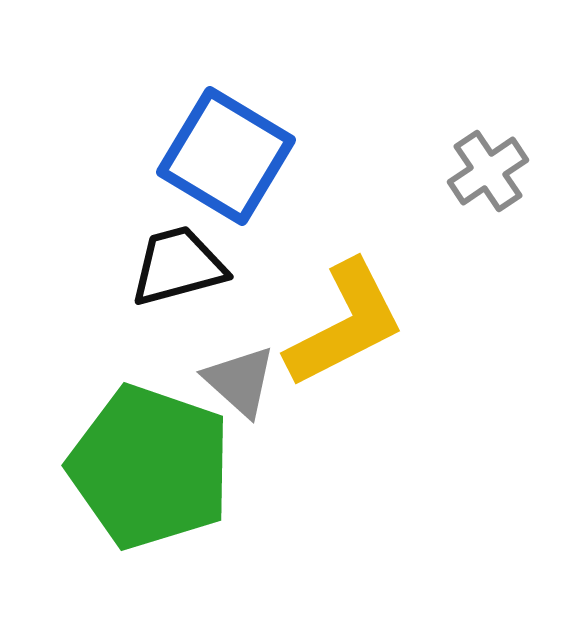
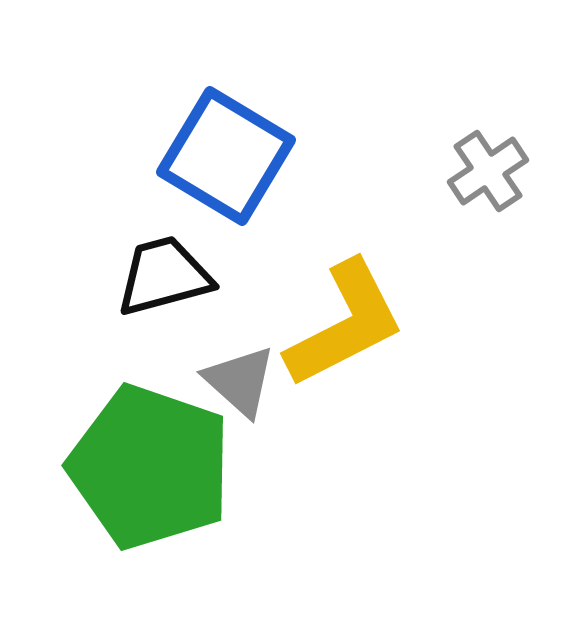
black trapezoid: moved 14 px left, 10 px down
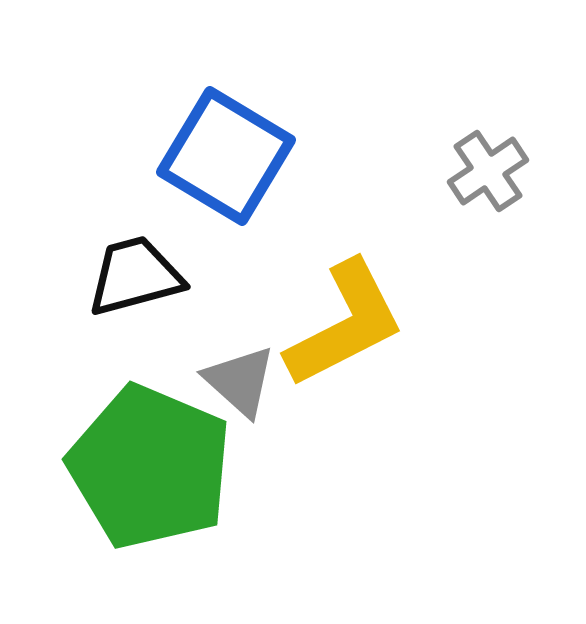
black trapezoid: moved 29 px left
green pentagon: rotated 4 degrees clockwise
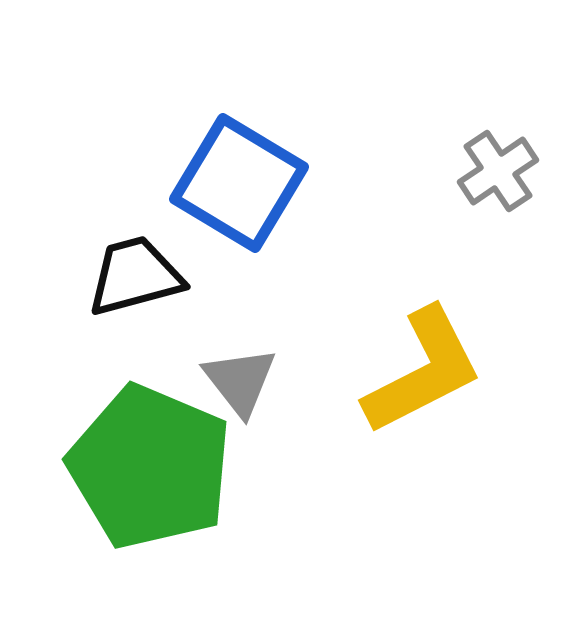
blue square: moved 13 px right, 27 px down
gray cross: moved 10 px right
yellow L-shape: moved 78 px right, 47 px down
gray triangle: rotated 10 degrees clockwise
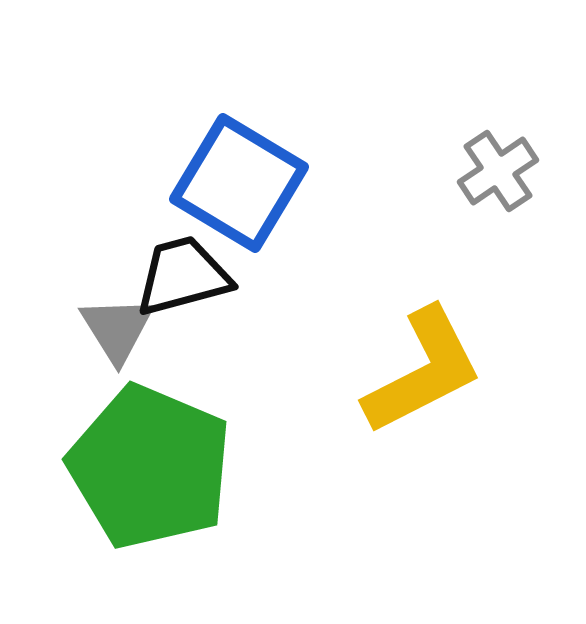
black trapezoid: moved 48 px right
gray triangle: moved 123 px left, 52 px up; rotated 6 degrees clockwise
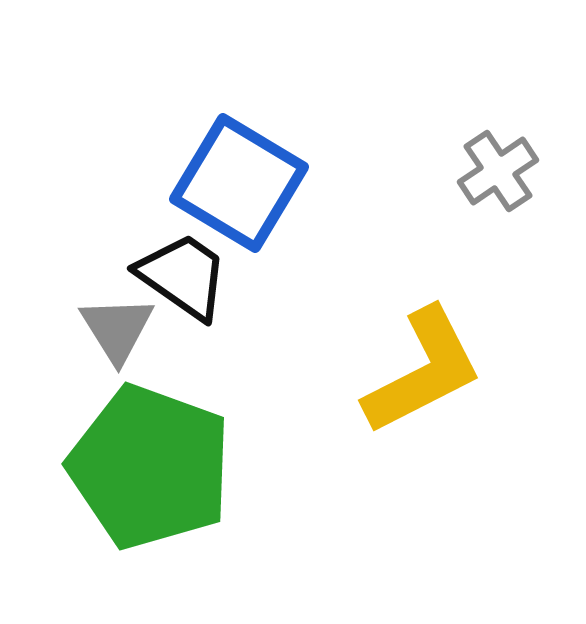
black trapezoid: rotated 50 degrees clockwise
green pentagon: rotated 3 degrees counterclockwise
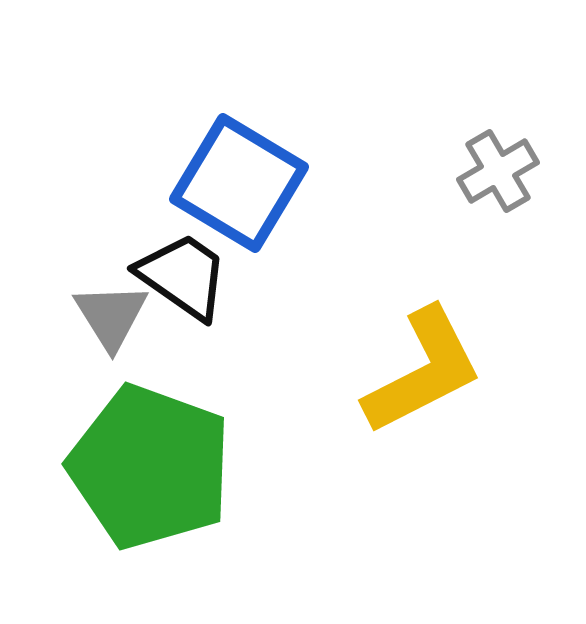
gray cross: rotated 4 degrees clockwise
gray triangle: moved 6 px left, 13 px up
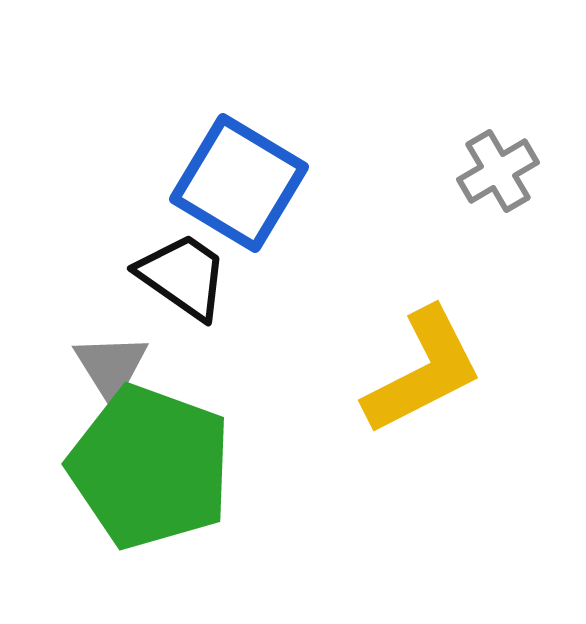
gray triangle: moved 51 px down
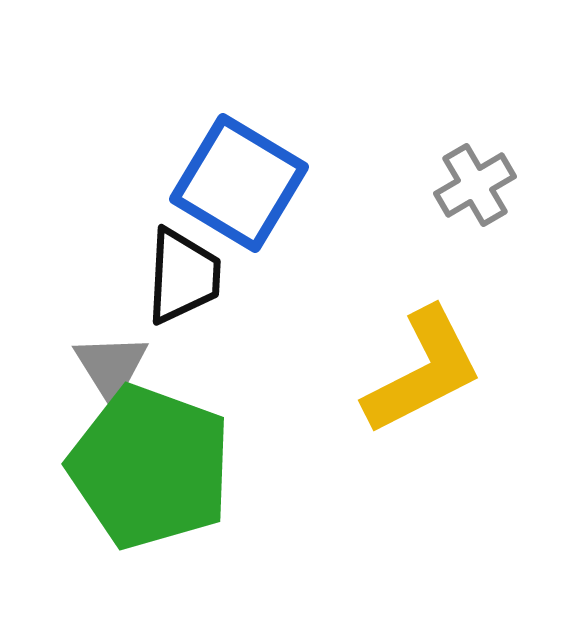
gray cross: moved 23 px left, 14 px down
black trapezoid: rotated 58 degrees clockwise
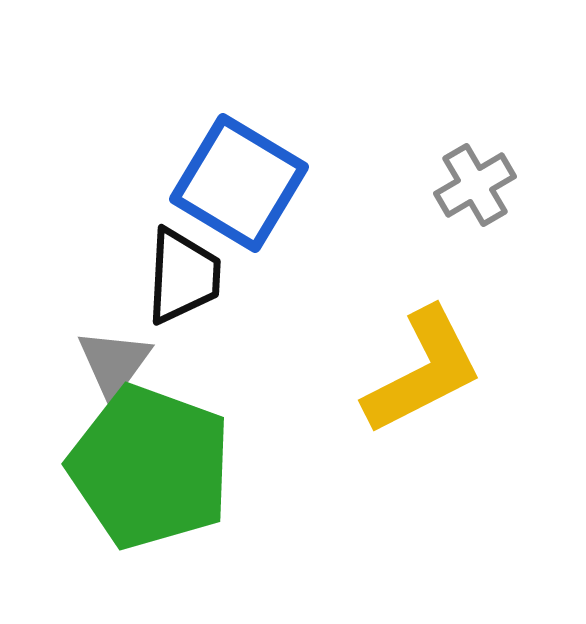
gray triangle: moved 3 px right, 4 px up; rotated 8 degrees clockwise
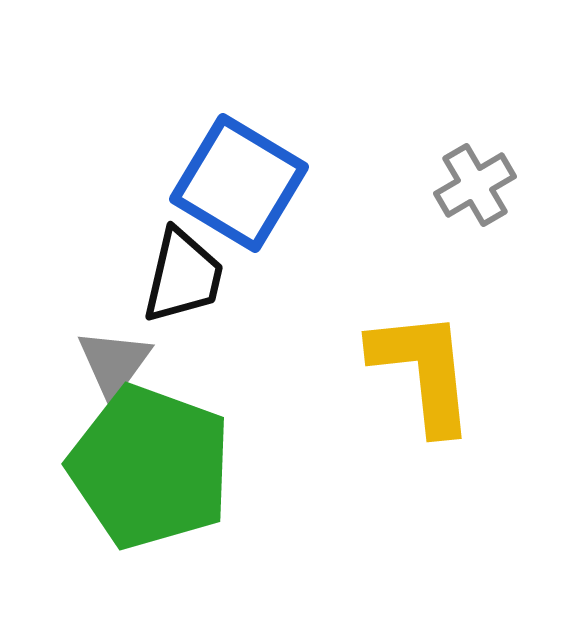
black trapezoid: rotated 10 degrees clockwise
yellow L-shape: rotated 69 degrees counterclockwise
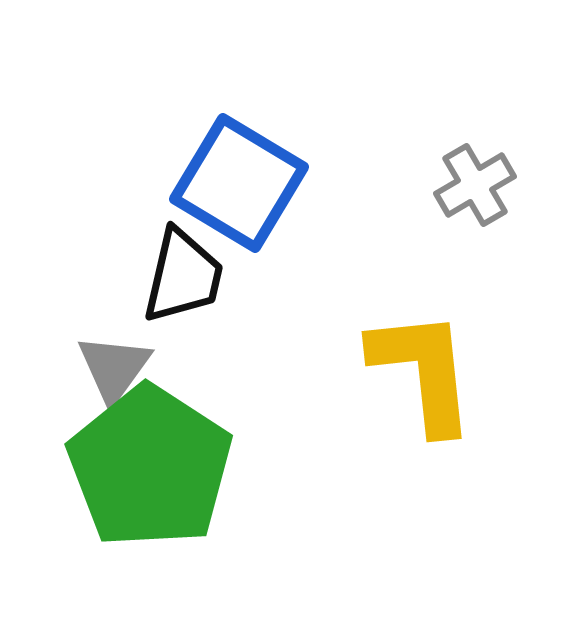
gray triangle: moved 5 px down
green pentagon: rotated 13 degrees clockwise
